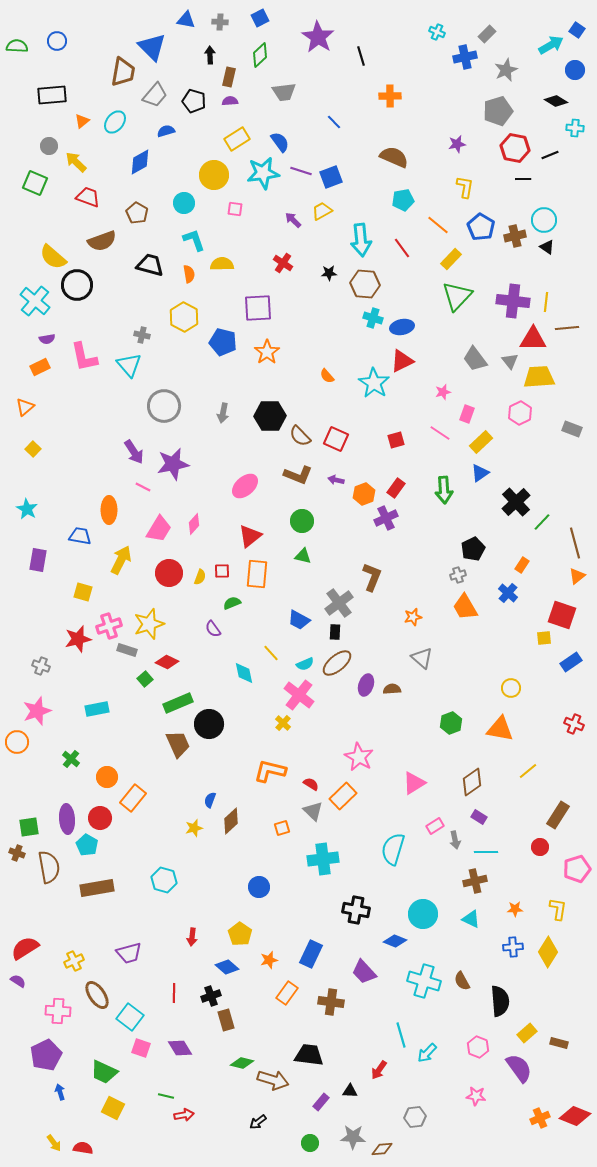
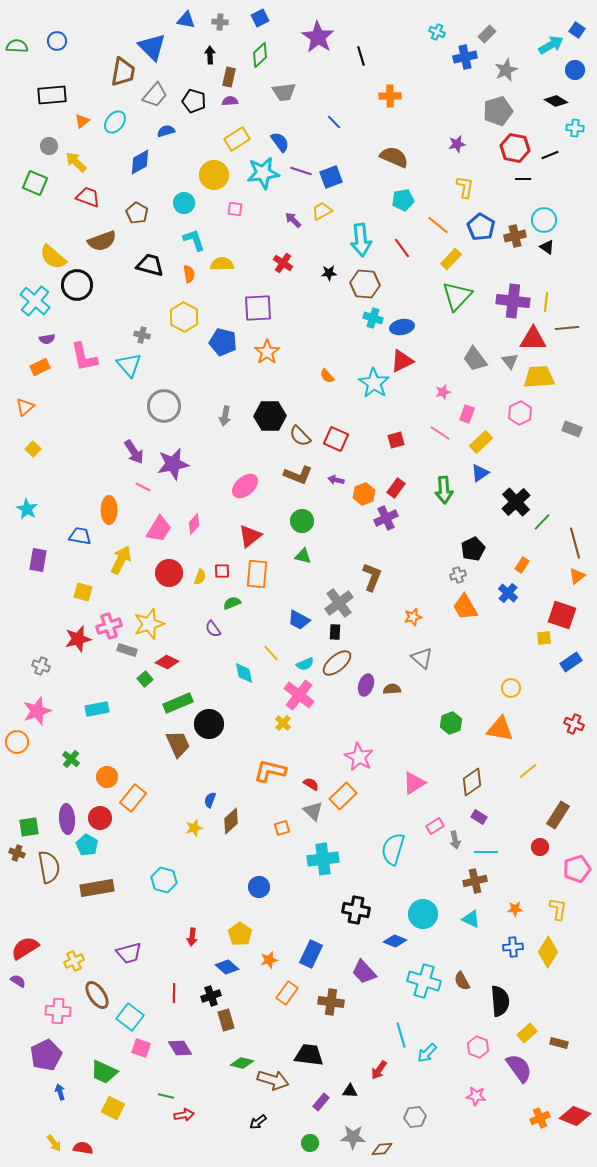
gray arrow at (223, 413): moved 2 px right, 3 px down
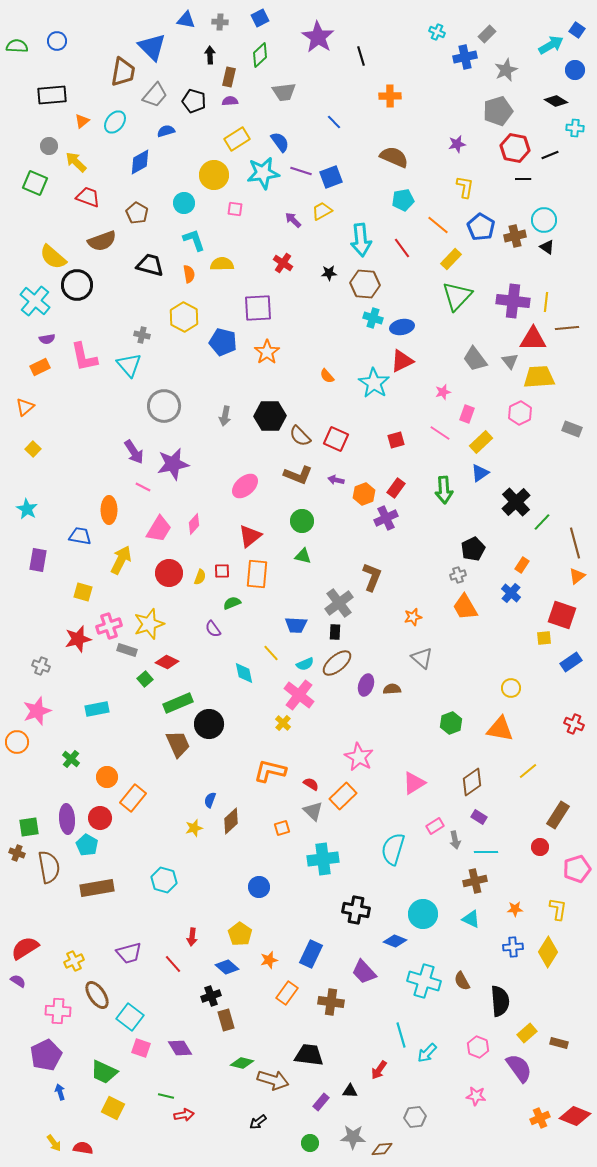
blue cross at (508, 593): moved 3 px right
blue trapezoid at (299, 620): moved 3 px left, 5 px down; rotated 25 degrees counterclockwise
red line at (174, 993): moved 1 px left, 29 px up; rotated 42 degrees counterclockwise
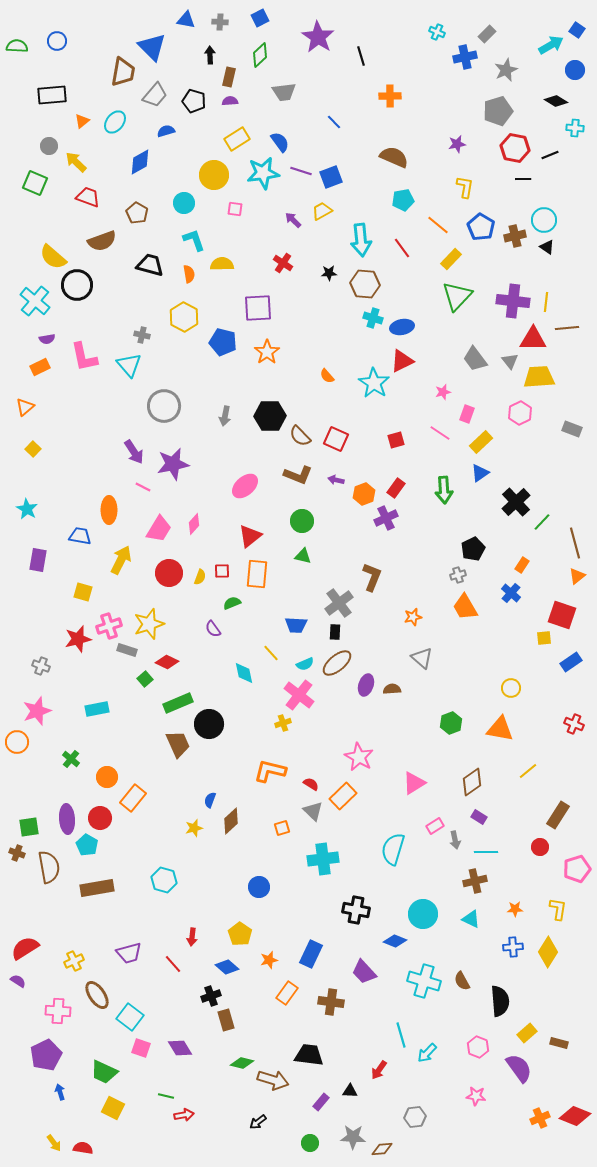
yellow cross at (283, 723): rotated 28 degrees clockwise
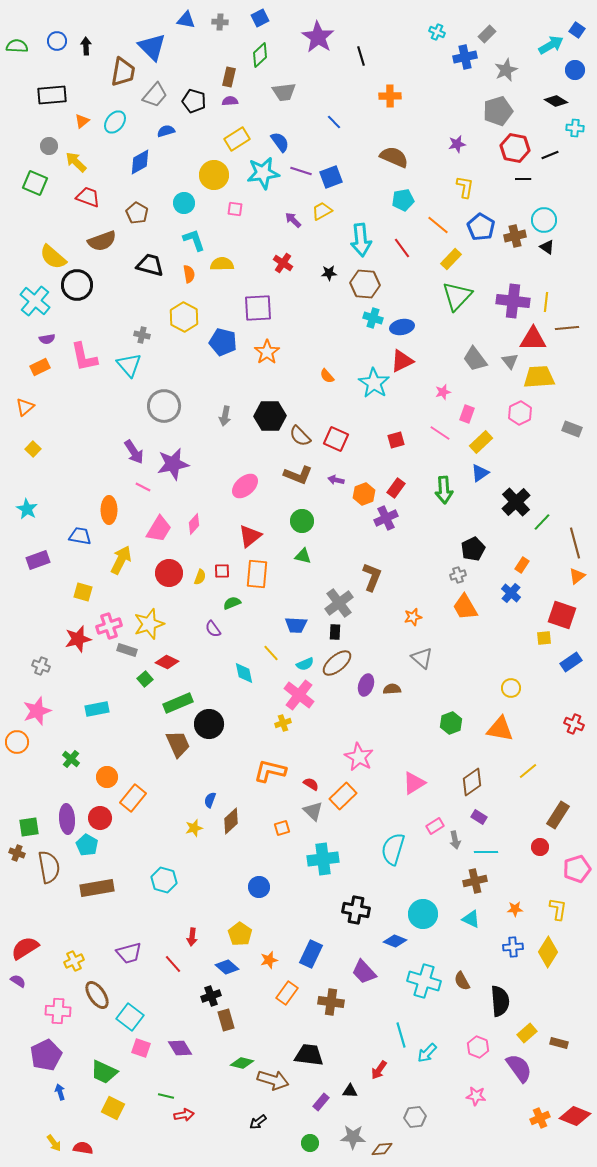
black arrow at (210, 55): moved 124 px left, 9 px up
purple rectangle at (38, 560): rotated 60 degrees clockwise
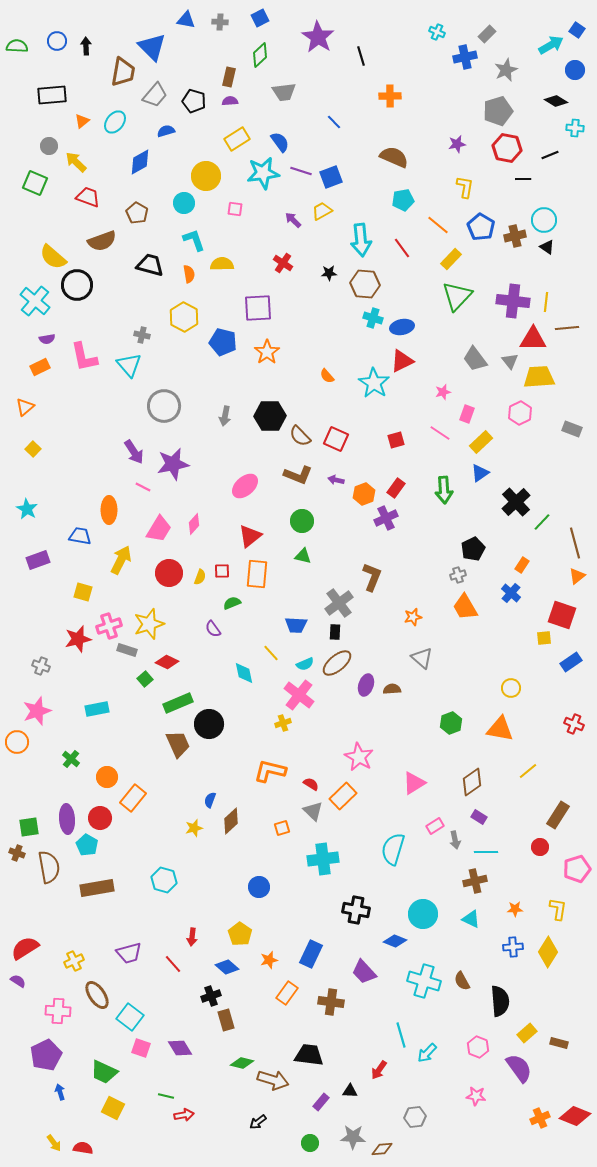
red hexagon at (515, 148): moved 8 px left
yellow circle at (214, 175): moved 8 px left, 1 px down
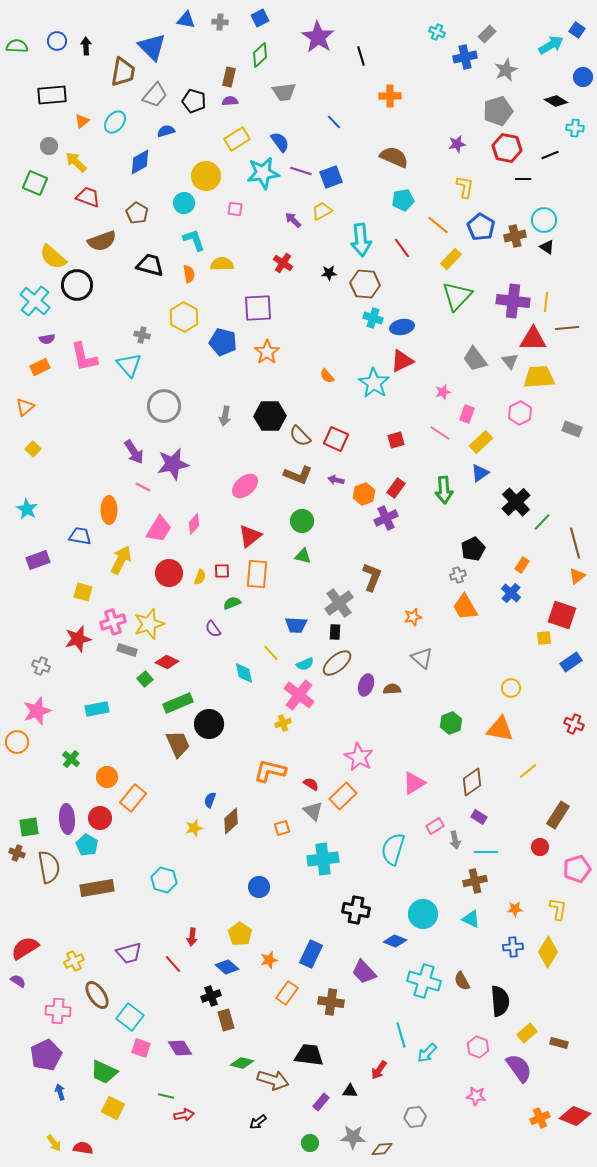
blue circle at (575, 70): moved 8 px right, 7 px down
pink cross at (109, 626): moved 4 px right, 4 px up
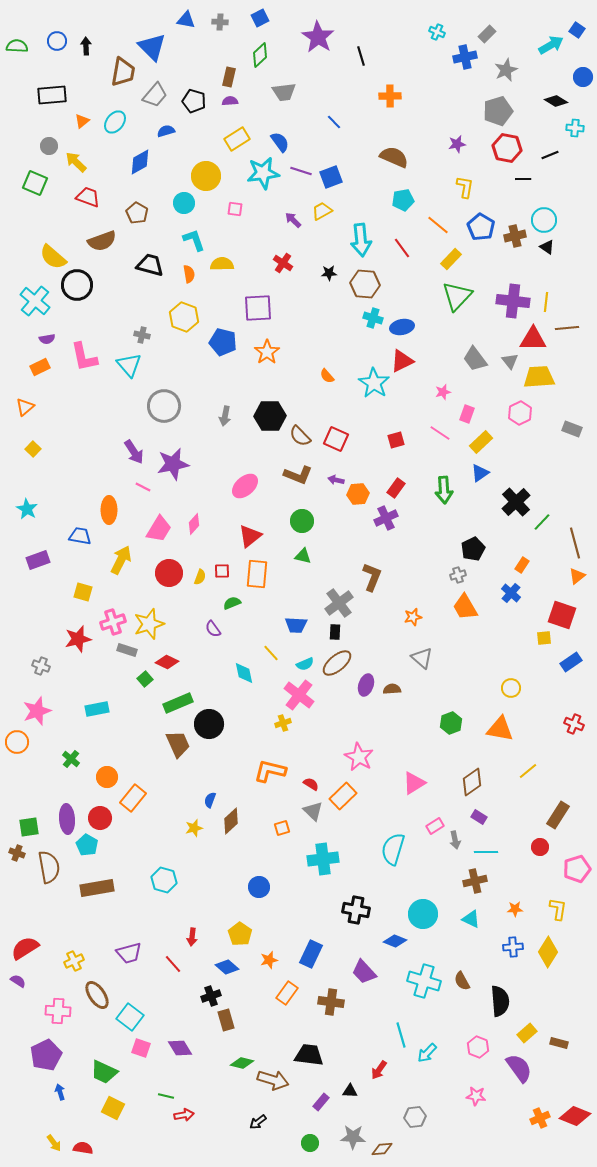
yellow hexagon at (184, 317): rotated 8 degrees counterclockwise
orange hexagon at (364, 494): moved 6 px left; rotated 15 degrees clockwise
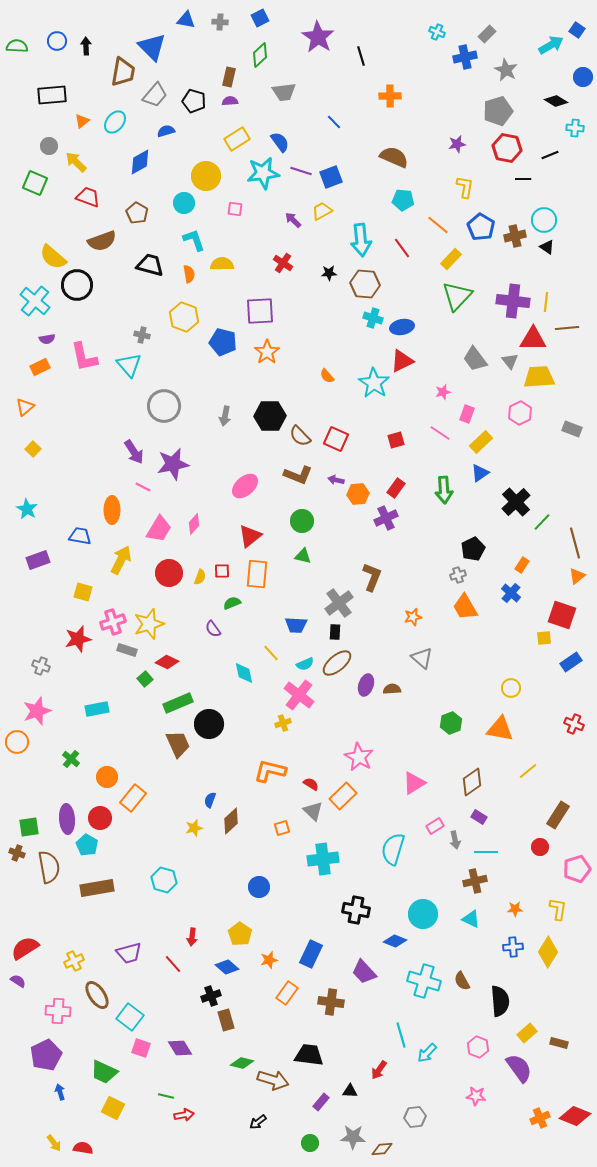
gray star at (506, 70): rotated 20 degrees counterclockwise
cyan pentagon at (403, 200): rotated 15 degrees clockwise
purple square at (258, 308): moved 2 px right, 3 px down
orange ellipse at (109, 510): moved 3 px right
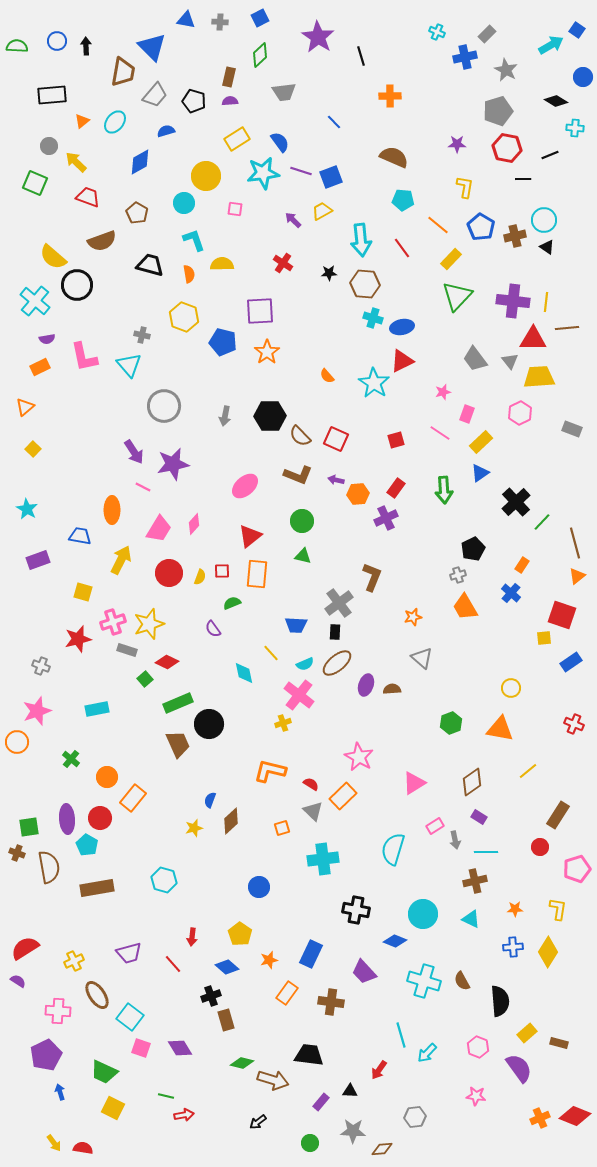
purple star at (457, 144): rotated 12 degrees clockwise
gray star at (353, 1137): moved 6 px up
